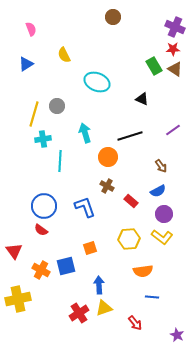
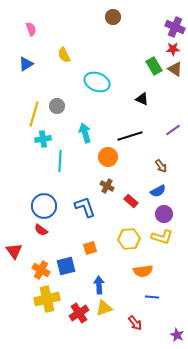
yellow L-shape: rotated 20 degrees counterclockwise
yellow cross: moved 29 px right
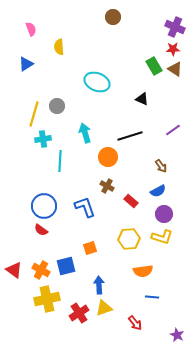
yellow semicircle: moved 5 px left, 8 px up; rotated 21 degrees clockwise
red triangle: moved 19 px down; rotated 18 degrees counterclockwise
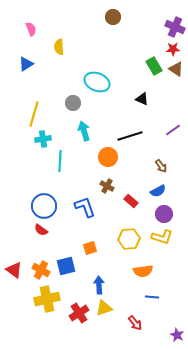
brown triangle: moved 1 px right
gray circle: moved 16 px right, 3 px up
cyan arrow: moved 1 px left, 2 px up
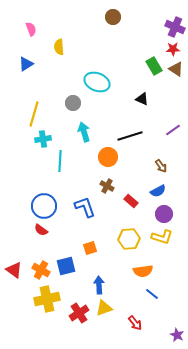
cyan arrow: moved 1 px down
blue line: moved 3 px up; rotated 32 degrees clockwise
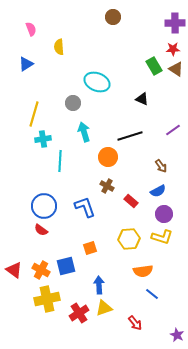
purple cross: moved 4 px up; rotated 24 degrees counterclockwise
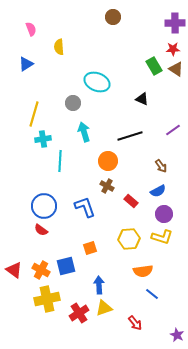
orange circle: moved 4 px down
